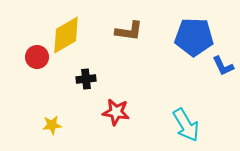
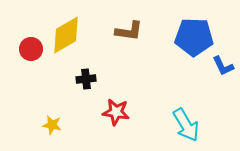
red circle: moved 6 px left, 8 px up
yellow star: rotated 18 degrees clockwise
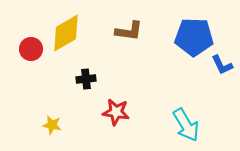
yellow diamond: moved 2 px up
blue L-shape: moved 1 px left, 1 px up
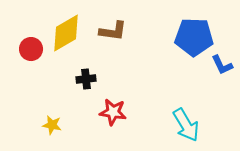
brown L-shape: moved 16 px left
red star: moved 3 px left
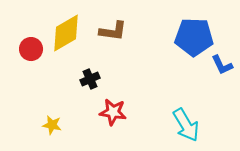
black cross: moved 4 px right; rotated 18 degrees counterclockwise
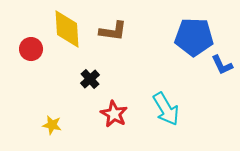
yellow diamond: moved 1 px right, 4 px up; rotated 63 degrees counterclockwise
black cross: rotated 18 degrees counterclockwise
red star: moved 1 px right, 2 px down; rotated 20 degrees clockwise
cyan arrow: moved 20 px left, 16 px up
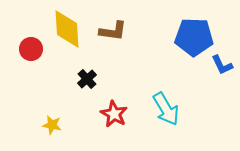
black cross: moved 3 px left
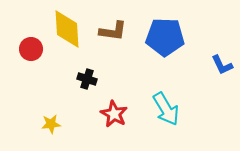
blue pentagon: moved 29 px left
black cross: rotated 30 degrees counterclockwise
yellow star: moved 1 px left, 1 px up; rotated 18 degrees counterclockwise
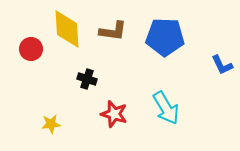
cyan arrow: moved 1 px up
red star: rotated 12 degrees counterclockwise
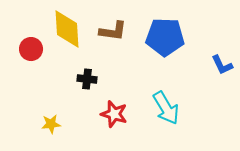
black cross: rotated 12 degrees counterclockwise
